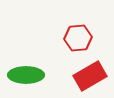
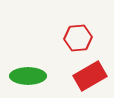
green ellipse: moved 2 px right, 1 px down
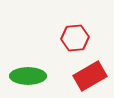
red hexagon: moved 3 px left
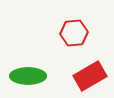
red hexagon: moved 1 px left, 5 px up
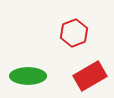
red hexagon: rotated 16 degrees counterclockwise
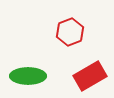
red hexagon: moved 4 px left, 1 px up
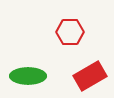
red hexagon: rotated 20 degrees clockwise
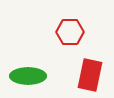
red rectangle: moved 1 px up; rotated 48 degrees counterclockwise
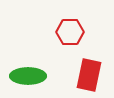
red rectangle: moved 1 px left
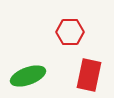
green ellipse: rotated 20 degrees counterclockwise
